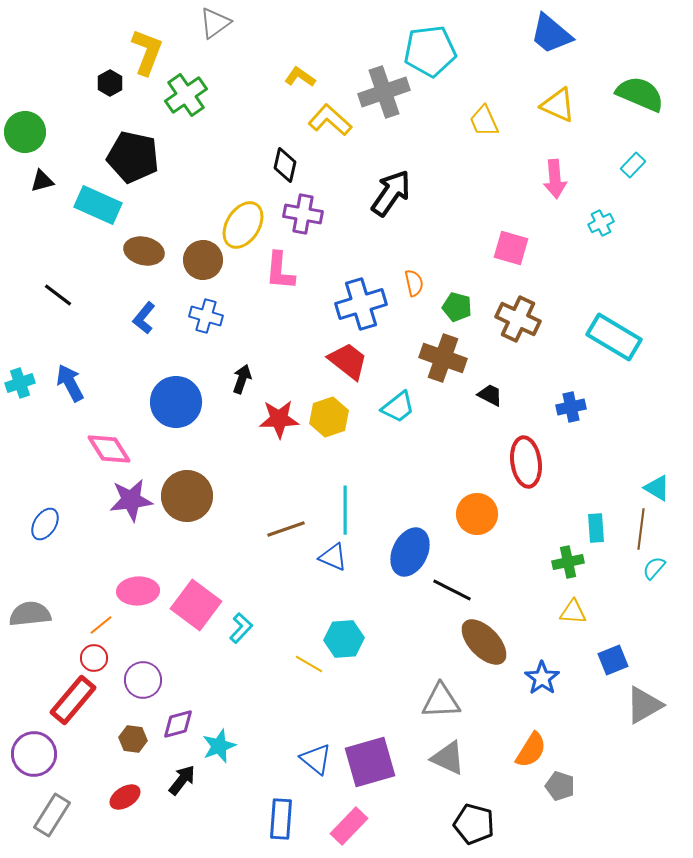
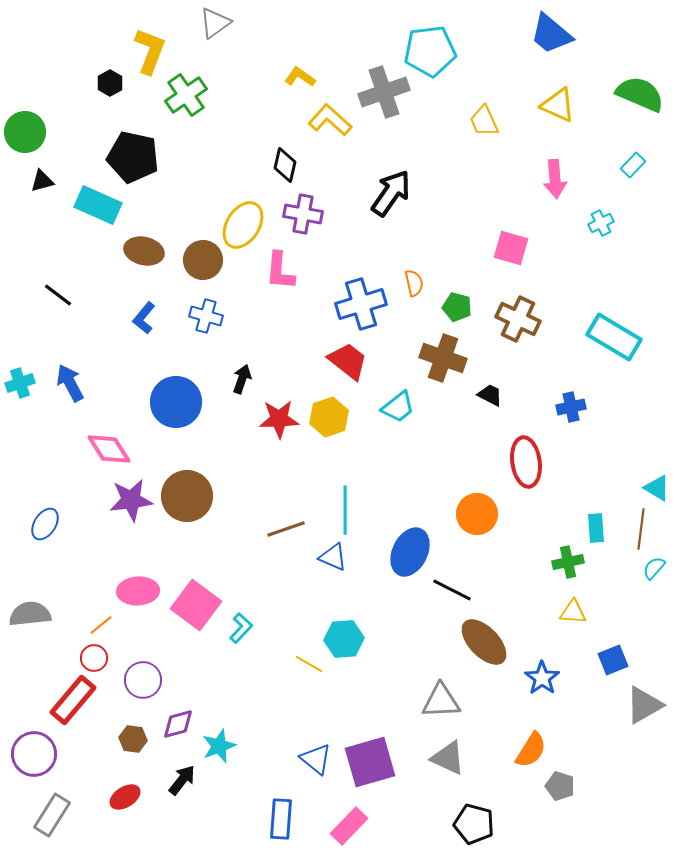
yellow L-shape at (147, 52): moved 3 px right, 1 px up
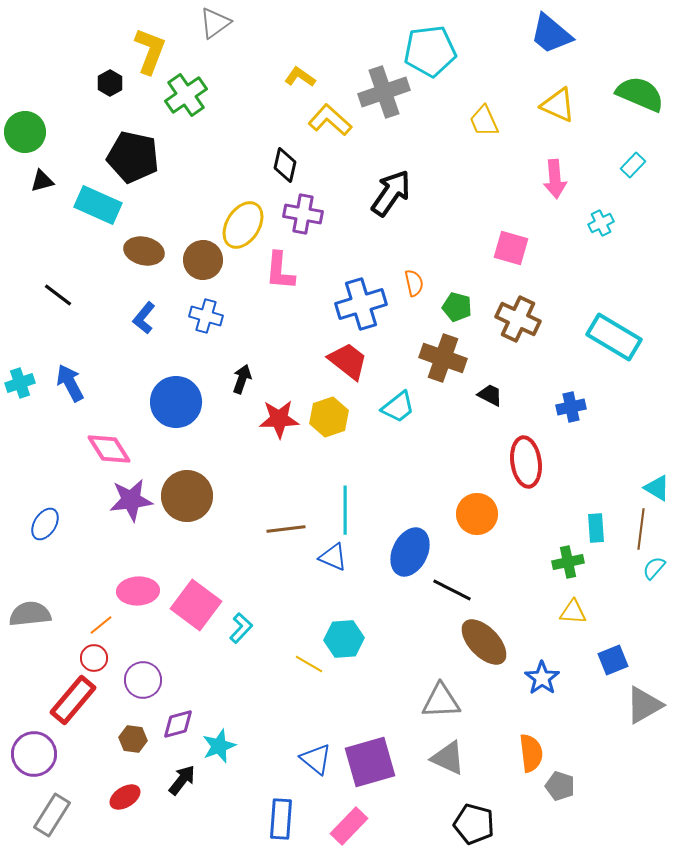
brown line at (286, 529): rotated 12 degrees clockwise
orange semicircle at (531, 750): moved 3 px down; rotated 39 degrees counterclockwise
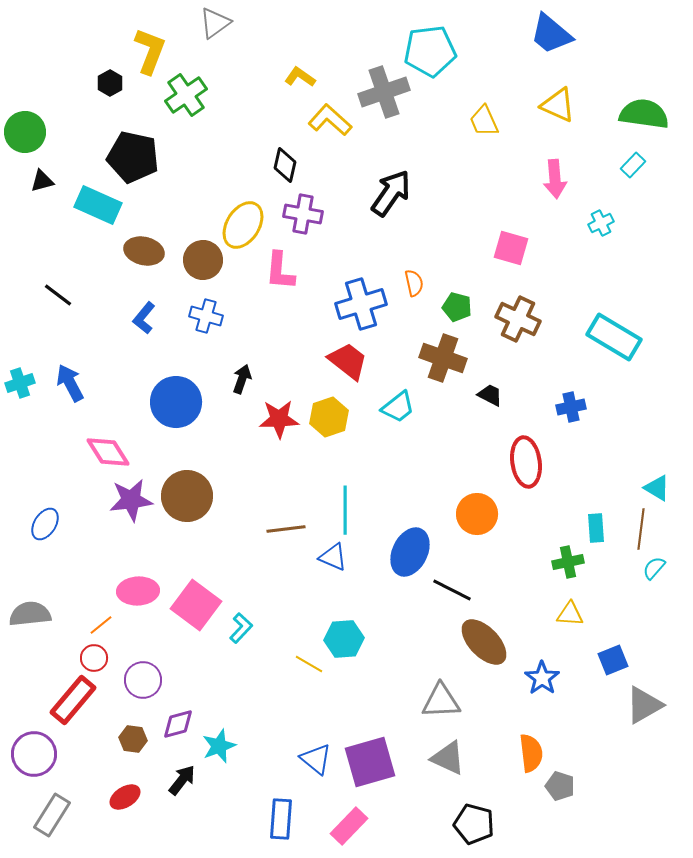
green semicircle at (640, 94): moved 4 px right, 20 px down; rotated 15 degrees counterclockwise
pink diamond at (109, 449): moved 1 px left, 3 px down
yellow triangle at (573, 612): moved 3 px left, 2 px down
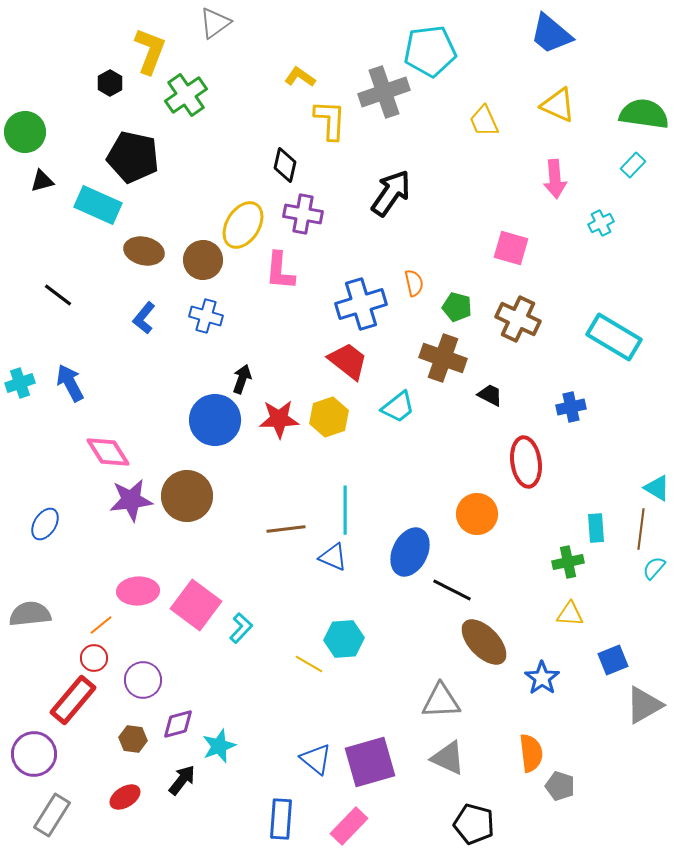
yellow L-shape at (330, 120): rotated 51 degrees clockwise
blue circle at (176, 402): moved 39 px right, 18 px down
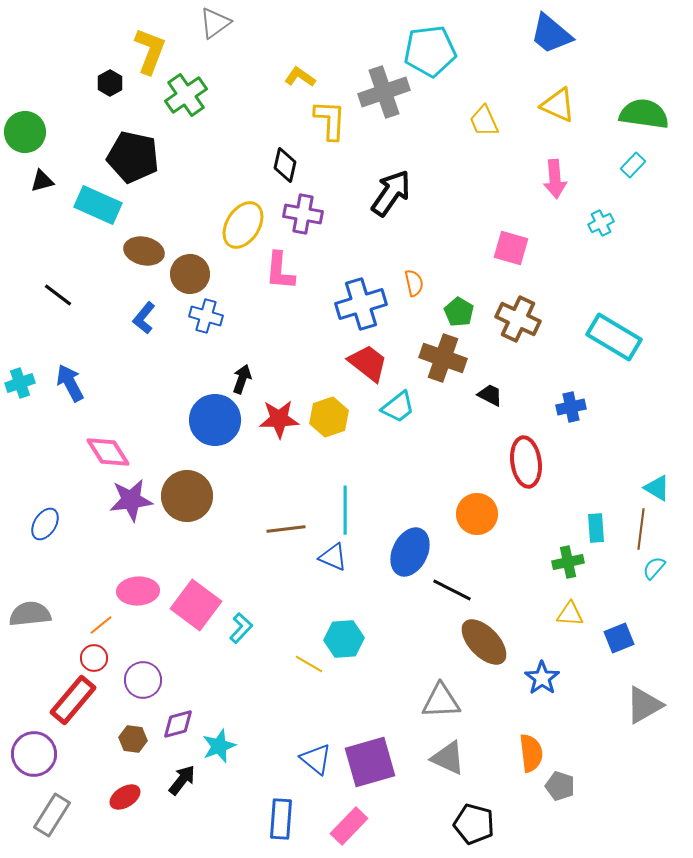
brown circle at (203, 260): moved 13 px left, 14 px down
green pentagon at (457, 307): moved 2 px right, 5 px down; rotated 16 degrees clockwise
red trapezoid at (348, 361): moved 20 px right, 2 px down
blue square at (613, 660): moved 6 px right, 22 px up
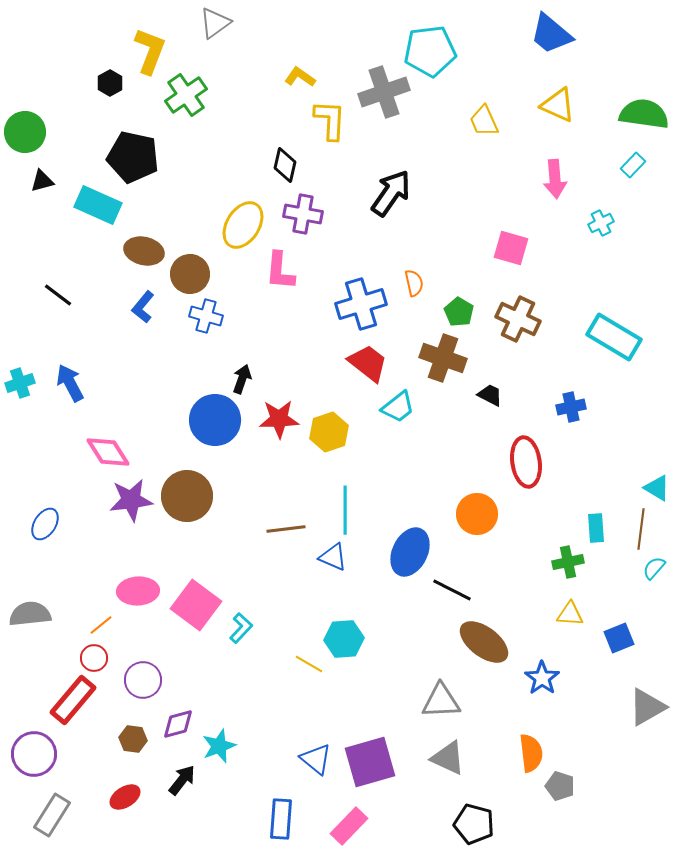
blue L-shape at (144, 318): moved 1 px left, 11 px up
yellow hexagon at (329, 417): moved 15 px down
brown ellipse at (484, 642): rotated 9 degrees counterclockwise
gray triangle at (644, 705): moved 3 px right, 2 px down
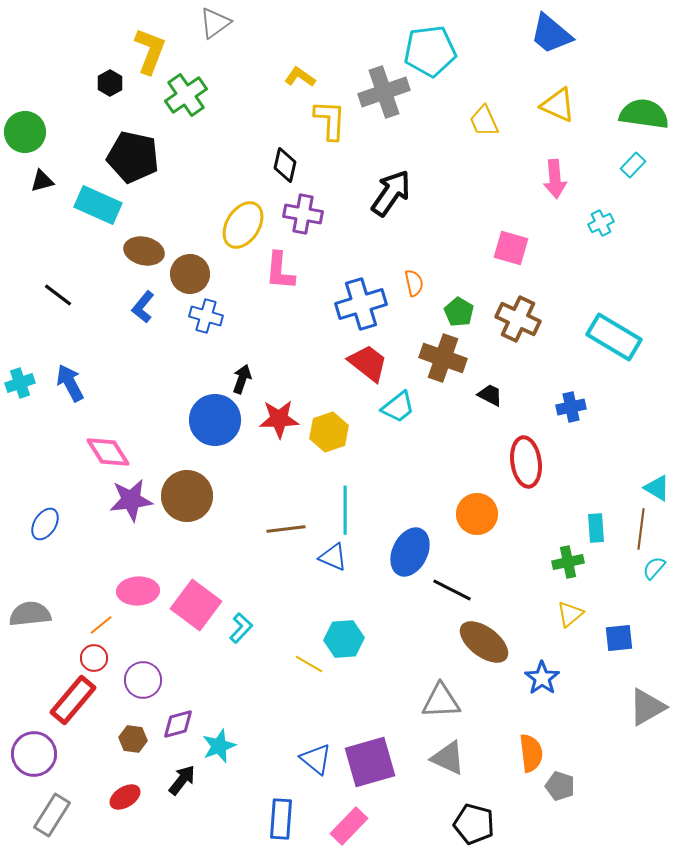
yellow triangle at (570, 614): rotated 44 degrees counterclockwise
blue square at (619, 638): rotated 16 degrees clockwise
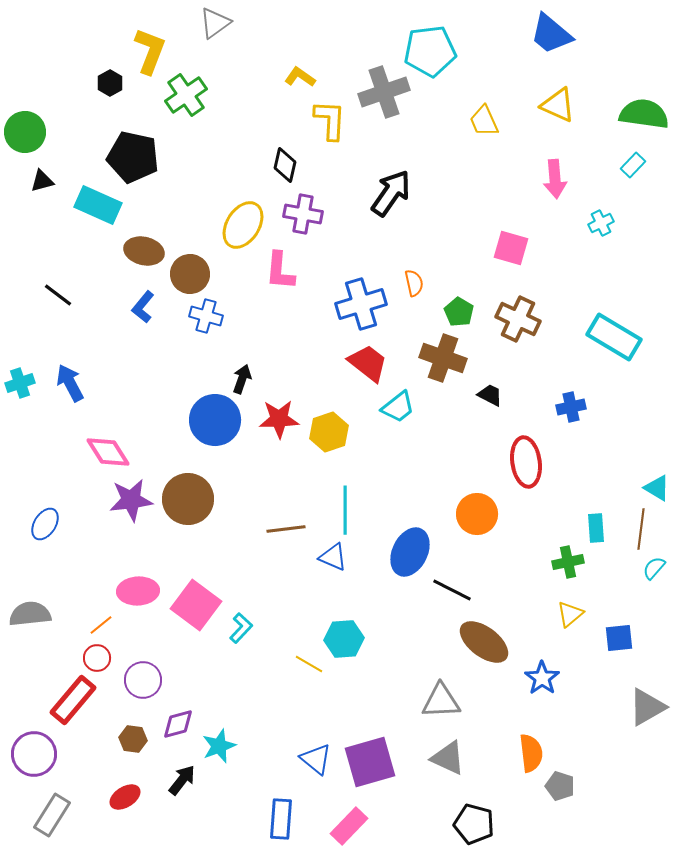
brown circle at (187, 496): moved 1 px right, 3 px down
red circle at (94, 658): moved 3 px right
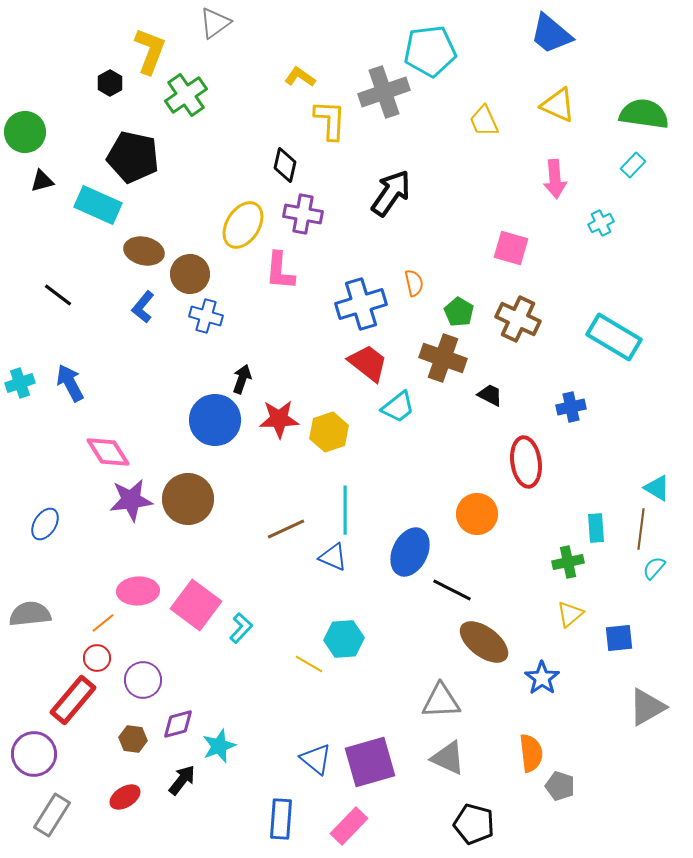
brown line at (286, 529): rotated 18 degrees counterclockwise
orange line at (101, 625): moved 2 px right, 2 px up
